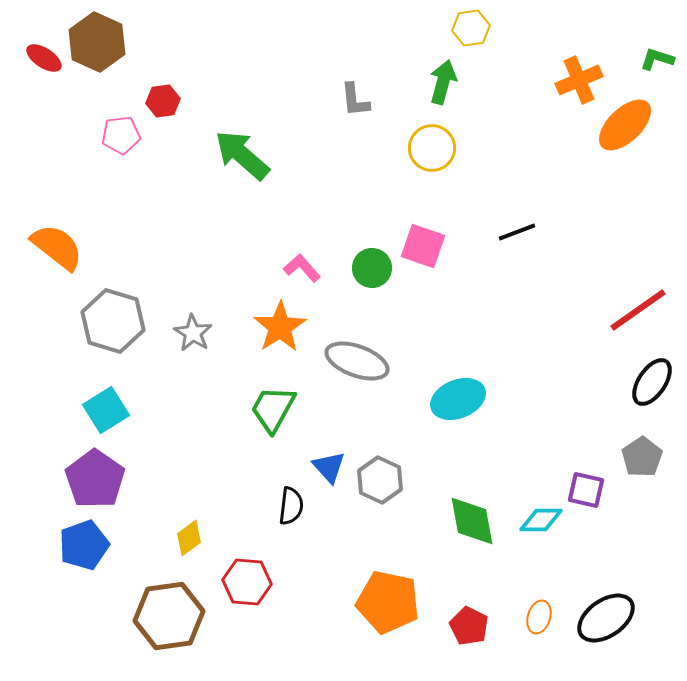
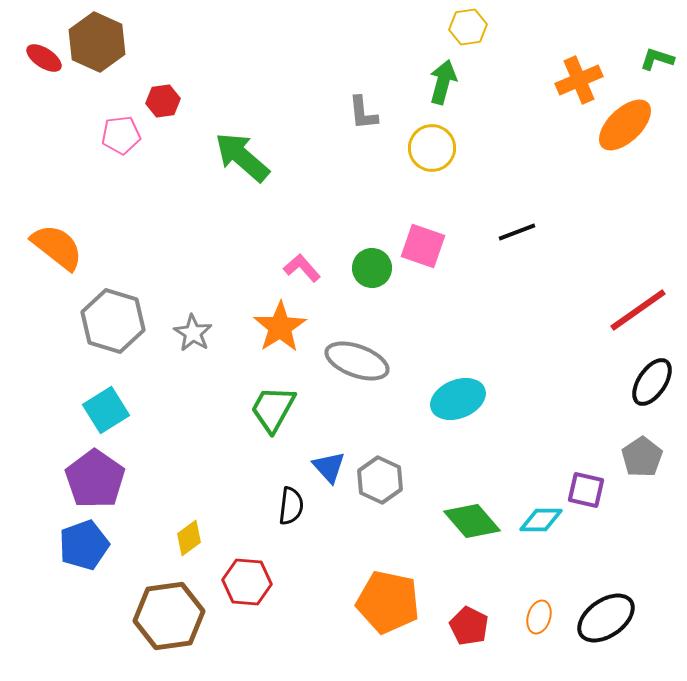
yellow hexagon at (471, 28): moved 3 px left, 1 px up
gray L-shape at (355, 100): moved 8 px right, 13 px down
green arrow at (242, 155): moved 2 px down
green diamond at (472, 521): rotated 30 degrees counterclockwise
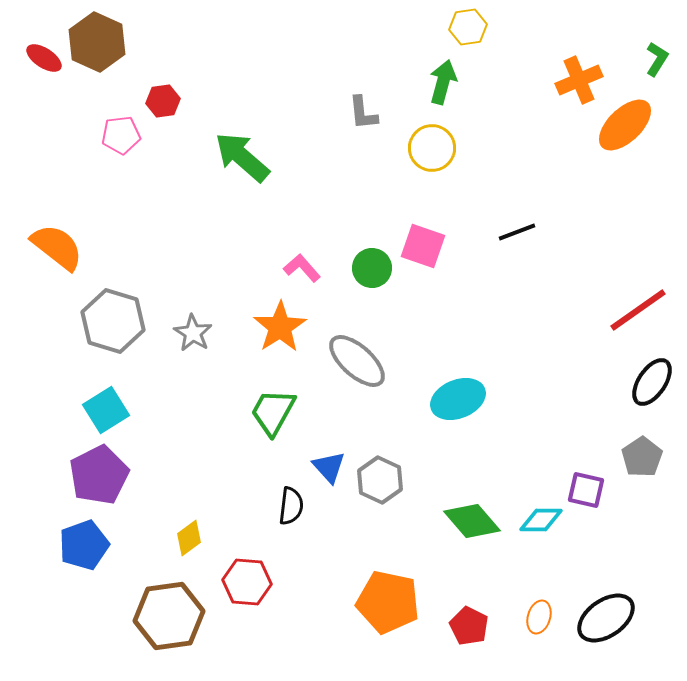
green L-shape at (657, 59): rotated 104 degrees clockwise
gray ellipse at (357, 361): rotated 22 degrees clockwise
green trapezoid at (273, 409): moved 3 px down
purple pentagon at (95, 479): moved 4 px right, 4 px up; rotated 10 degrees clockwise
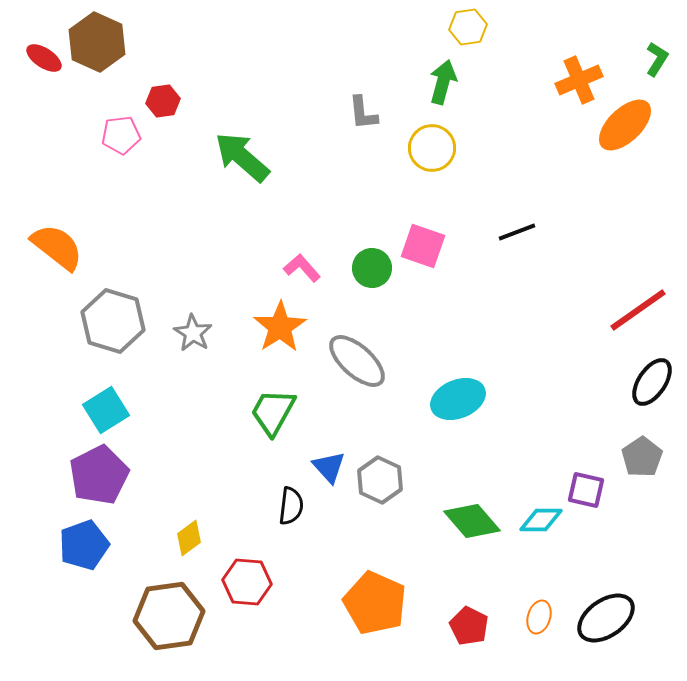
orange pentagon at (388, 602): moved 13 px left, 1 px down; rotated 12 degrees clockwise
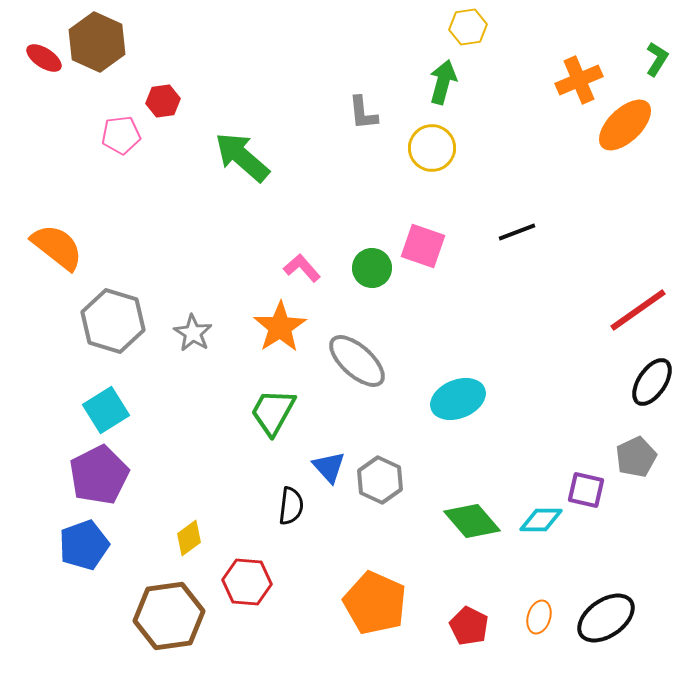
gray pentagon at (642, 457): moved 6 px left; rotated 9 degrees clockwise
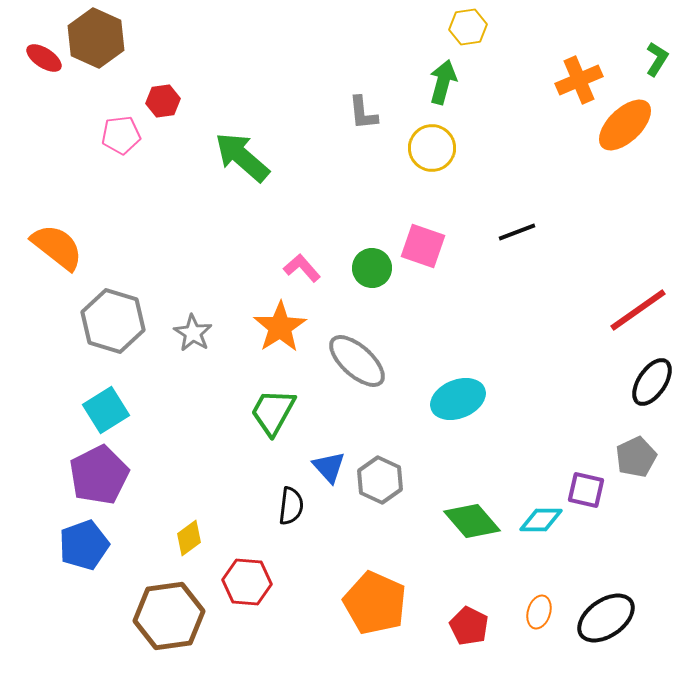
brown hexagon at (97, 42): moved 1 px left, 4 px up
orange ellipse at (539, 617): moved 5 px up
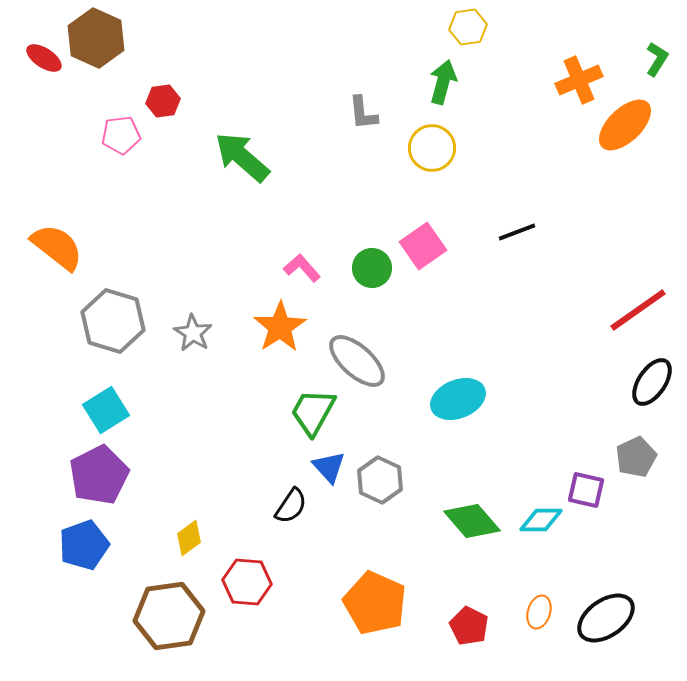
pink square at (423, 246): rotated 36 degrees clockwise
green trapezoid at (273, 412): moved 40 px right
black semicircle at (291, 506): rotated 27 degrees clockwise
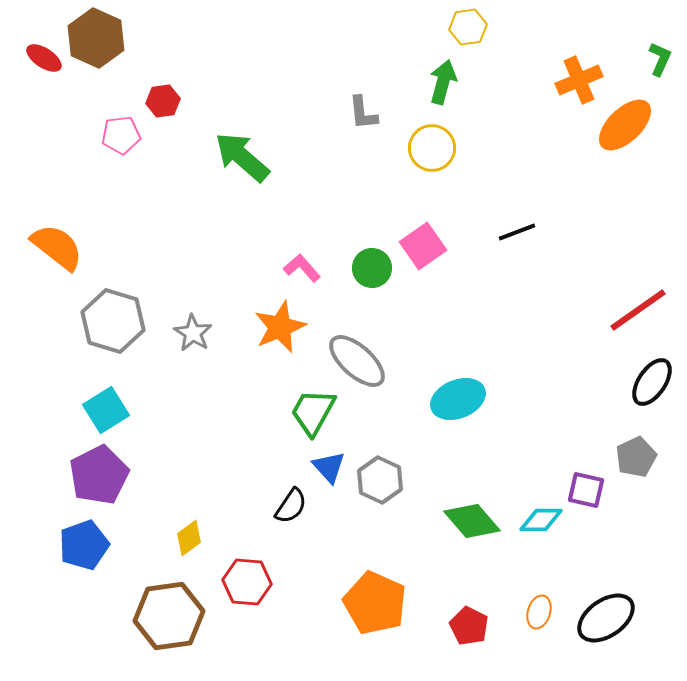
green L-shape at (657, 59): moved 3 px right; rotated 8 degrees counterclockwise
orange star at (280, 327): rotated 10 degrees clockwise
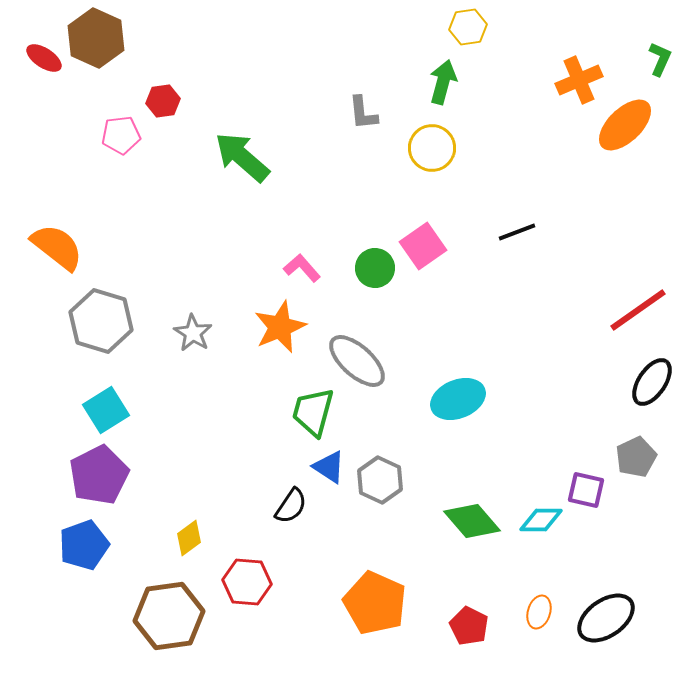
green circle at (372, 268): moved 3 px right
gray hexagon at (113, 321): moved 12 px left
green trapezoid at (313, 412): rotated 14 degrees counterclockwise
blue triangle at (329, 467): rotated 15 degrees counterclockwise
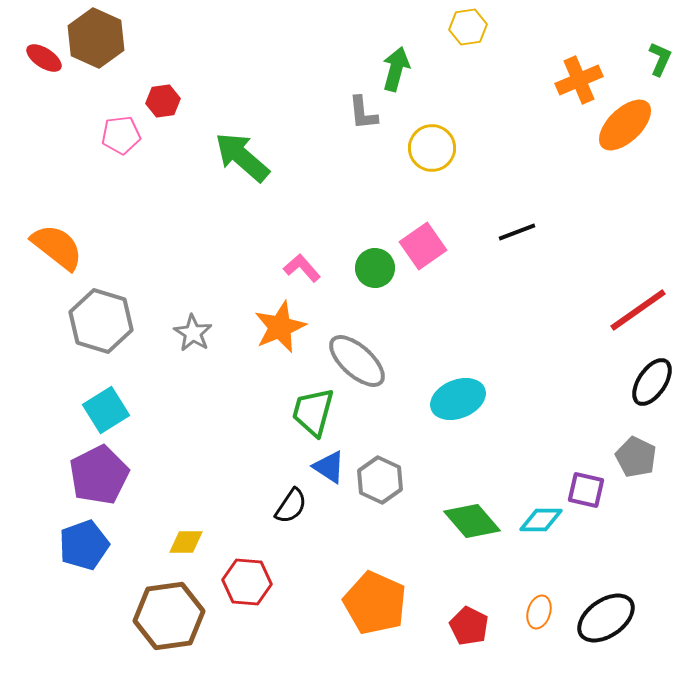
green arrow at (443, 82): moved 47 px left, 13 px up
gray pentagon at (636, 457): rotated 21 degrees counterclockwise
yellow diamond at (189, 538): moved 3 px left, 4 px down; rotated 36 degrees clockwise
